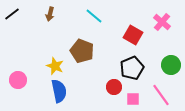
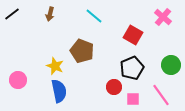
pink cross: moved 1 px right, 5 px up
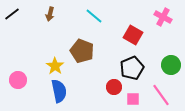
pink cross: rotated 12 degrees counterclockwise
yellow star: rotated 12 degrees clockwise
